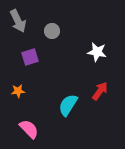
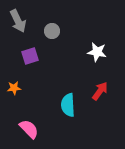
purple square: moved 1 px up
orange star: moved 4 px left, 3 px up
cyan semicircle: rotated 35 degrees counterclockwise
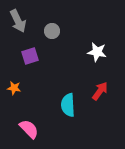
orange star: rotated 16 degrees clockwise
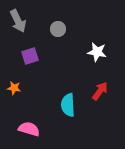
gray circle: moved 6 px right, 2 px up
pink semicircle: rotated 30 degrees counterclockwise
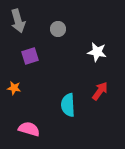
gray arrow: rotated 10 degrees clockwise
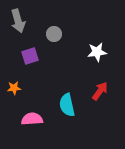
gray circle: moved 4 px left, 5 px down
white star: rotated 18 degrees counterclockwise
orange star: rotated 16 degrees counterclockwise
cyan semicircle: moved 1 px left; rotated 10 degrees counterclockwise
pink semicircle: moved 3 px right, 10 px up; rotated 20 degrees counterclockwise
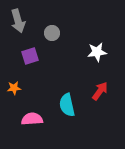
gray circle: moved 2 px left, 1 px up
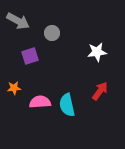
gray arrow: rotated 45 degrees counterclockwise
pink semicircle: moved 8 px right, 17 px up
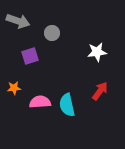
gray arrow: rotated 10 degrees counterclockwise
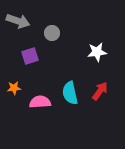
cyan semicircle: moved 3 px right, 12 px up
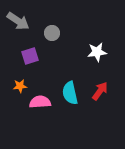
gray arrow: rotated 15 degrees clockwise
orange star: moved 6 px right, 2 px up
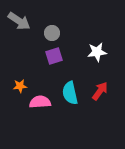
gray arrow: moved 1 px right
purple square: moved 24 px right
